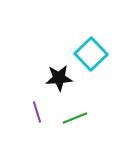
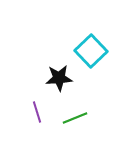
cyan square: moved 3 px up
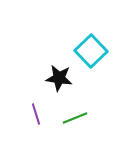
black star: rotated 12 degrees clockwise
purple line: moved 1 px left, 2 px down
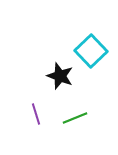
black star: moved 1 px right, 2 px up; rotated 12 degrees clockwise
